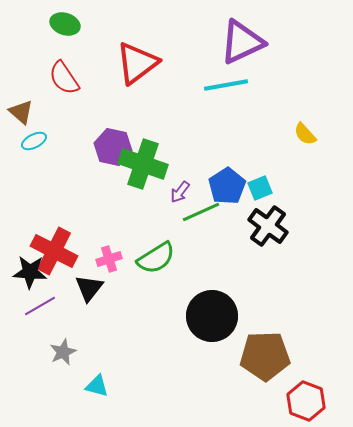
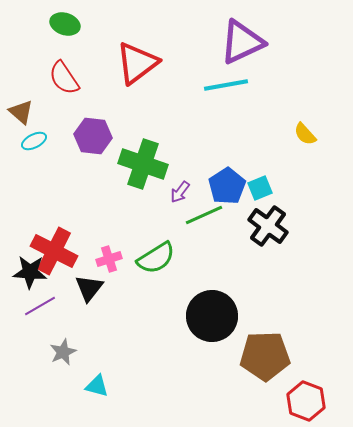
purple hexagon: moved 20 px left, 11 px up; rotated 6 degrees counterclockwise
green line: moved 3 px right, 3 px down
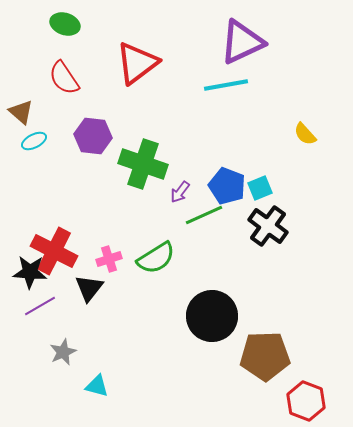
blue pentagon: rotated 18 degrees counterclockwise
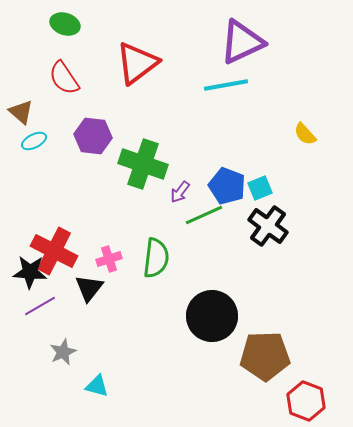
green semicircle: rotated 51 degrees counterclockwise
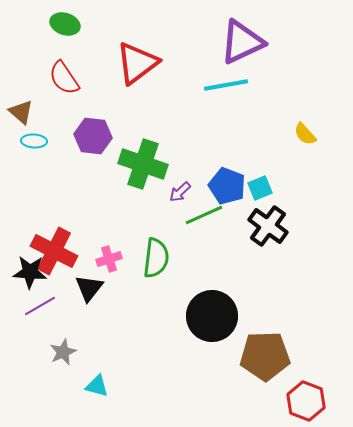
cyan ellipse: rotated 30 degrees clockwise
purple arrow: rotated 10 degrees clockwise
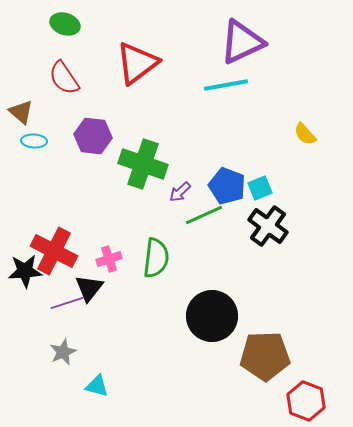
black star: moved 5 px left, 1 px up; rotated 8 degrees counterclockwise
purple line: moved 27 px right, 3 px up; rotated 12 degrees clockwise
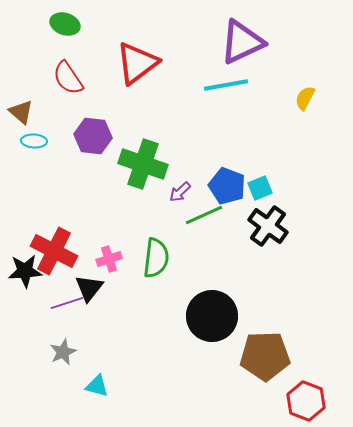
red semicircle: moved 4 px right
yellow semicircle: moved 36 px up; rotated 70 degrees clockwise
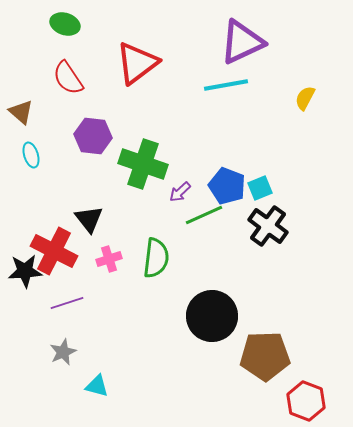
cyan ellipse: moved 3 px left, 14 px down; rotated 70 degrees clockwise
black triangle: moved 69 px up; rotated 16 degrees counterclockwise
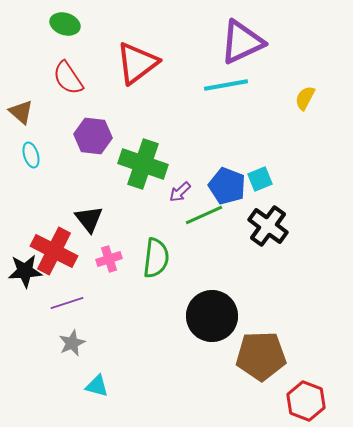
cyan square: moved 9 px up
gray star: moved 9 px right, 9 px up
brown pentagon: moved 4 px left
